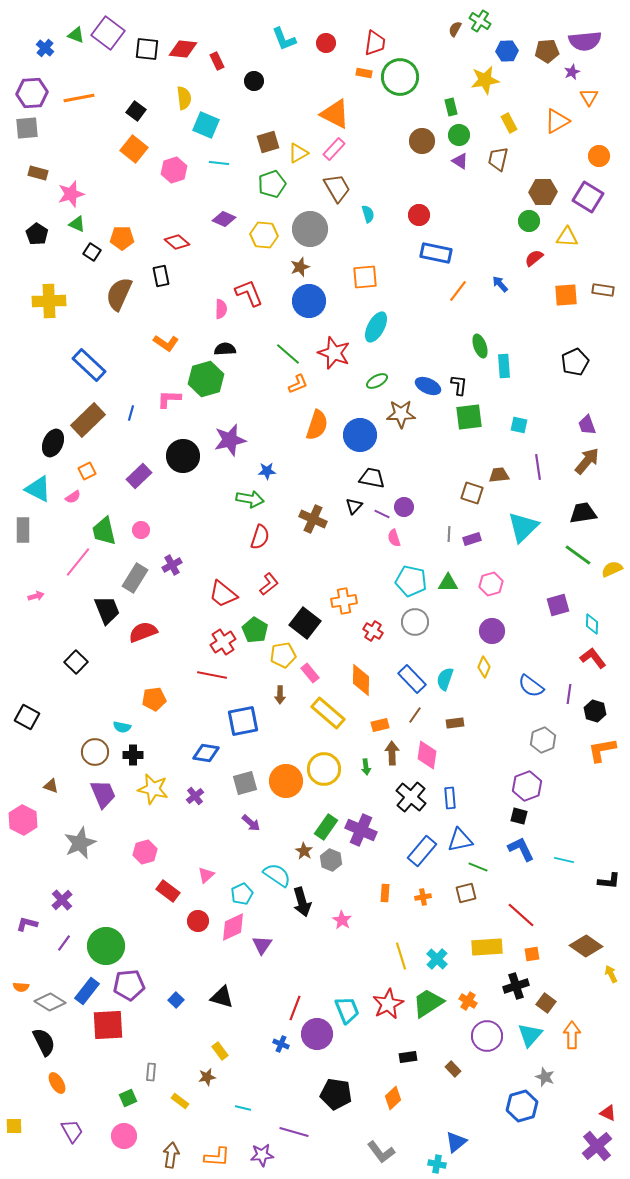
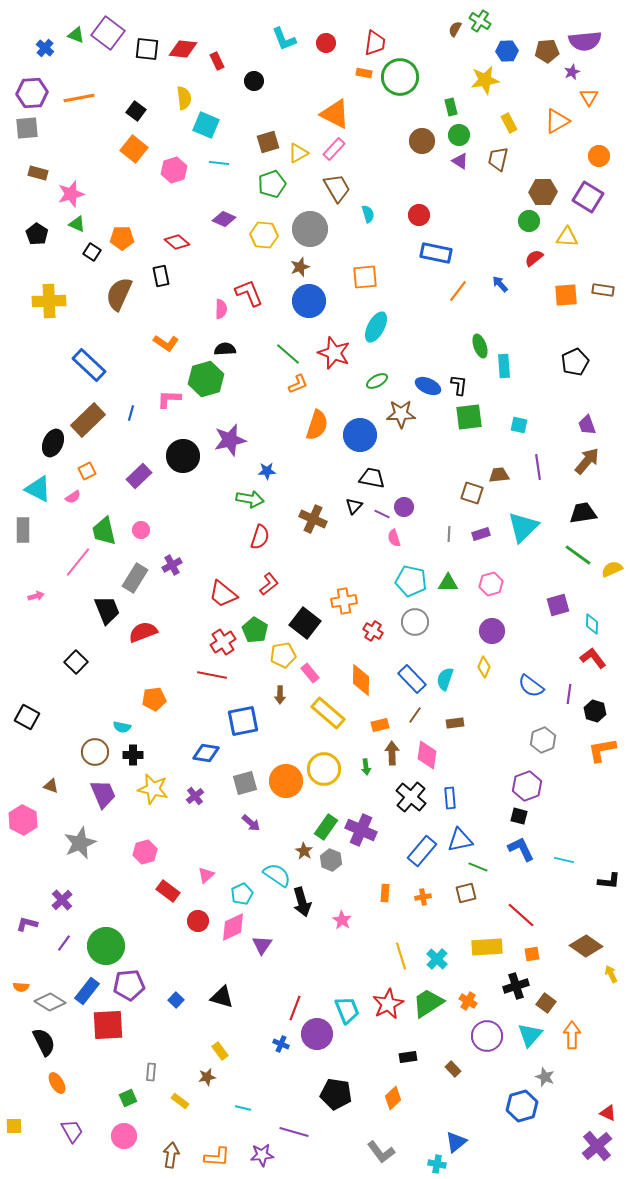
purple rectangle at (472, 539): moved 9 px right, 5 px up
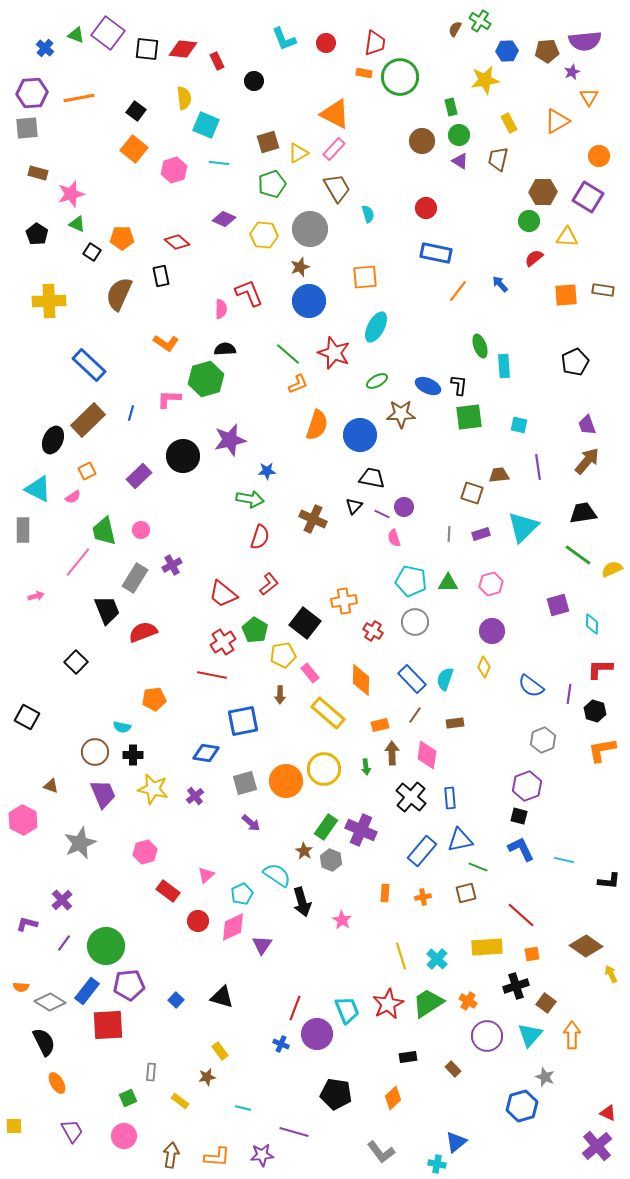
red circle at (419, 215): moved 7 px right, 7 px up
black ellipse at (53, 443): moved 3 px up
red L-shape at (593, 658): moved 7 px right, 11 px down; rotated 52 degrees counterclockwise
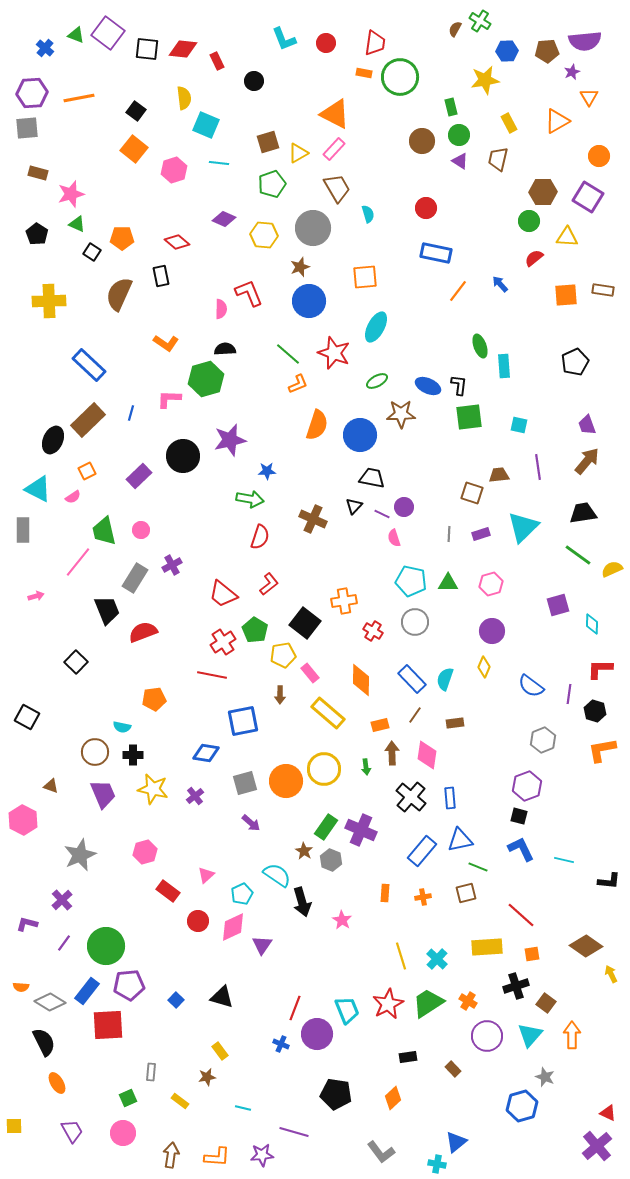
gray circle at (310, 229): moved 3 px right, 1 px up
gray star at (80, 843): moved 12 px down
pink circle at (124, 1136): moved 1 px left, 3 px up
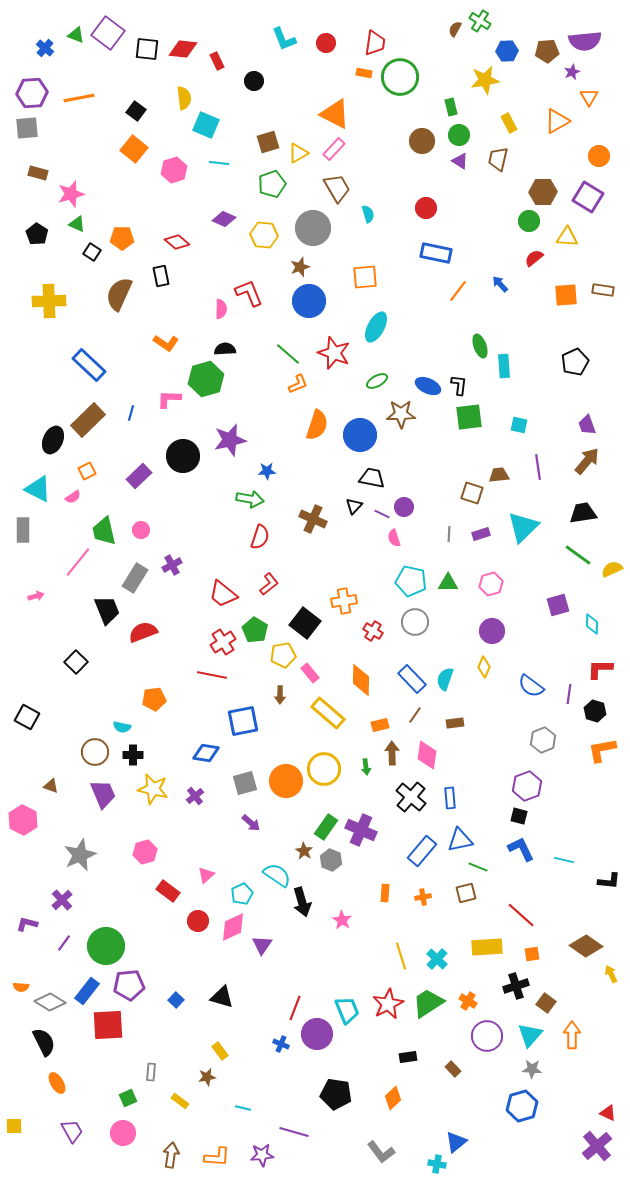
gray star at (545, 1077): moved 13 px left, 8 px up; rotated 18 degrees counterclockwise
